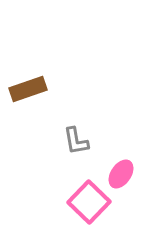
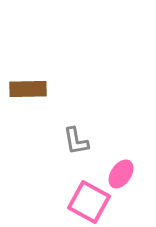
brown rectangle: rotated 18 degrees clockwise
pink square: rotated 15 degrees counterclockwise
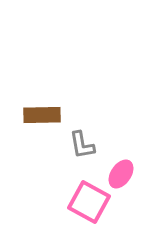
brown rectangle: moved 14 px right, 26 px down
gray L-shape: moved 6 px right, 4 px down
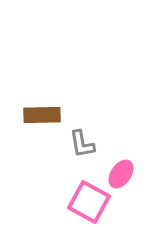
gray L-shape: moved 1 px up
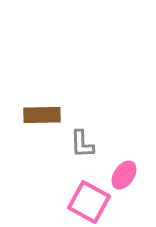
gray L-shape: rotated 8 degrees clockwise
pink ellipse: moved 3 px right, 1 px down
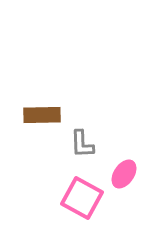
pink ellipse: moved 1 px up
pink square: moved 7 px left, 4 px up
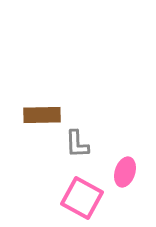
gray L-shape: moved 5 px left
pink ellipse: moved 1 px right, 2 px up; rotated 16 degrees counterclockwise
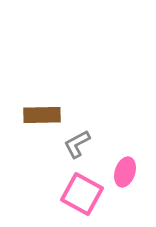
gray L-shape: rotated 64 degrees clockwise
pink square: moved 4 px up
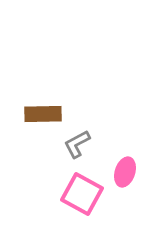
brown rectangle: moved 1 px right, 1 px up
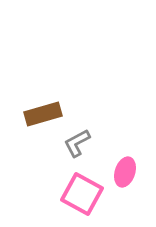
brown rectangle: rotated 15 degrees counterclockwise
gray L-shape: moved 1 px up
